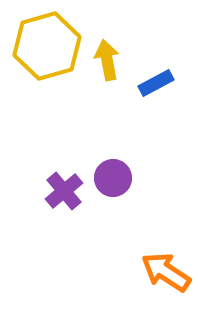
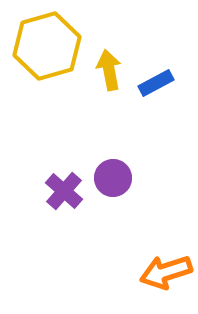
yellow arrow: moved 2 px right, 10 px down
purple cross: rotated 9 degrees counterclockwise
orange arrow: rotated 51 degrees counterclockwise
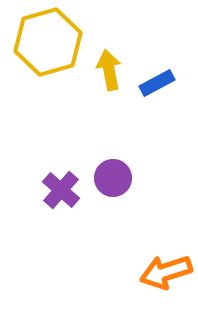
yellow hexagon: moved 1 px right, 4 px up
blue rectangle: moved 1 px right
purple cross: moved 3 px left, 1 px up
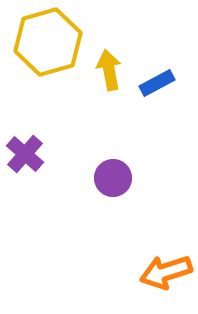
purple cross: moved 36 px left, 36 px up
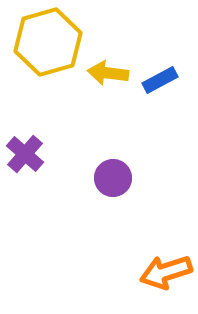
yellow arrow: moved 1 px left, 3 px down; rotated 72 degrees counterclockwise
blue rectangle: moved 3 px right, 3 px up
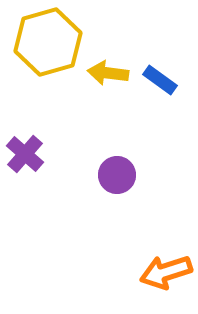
blue rectangle: rotated 64 degrees clockwise
purple circle: moved 4 px right, 3 px up
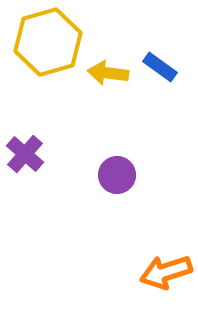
blue rectangle: moved 13 px up
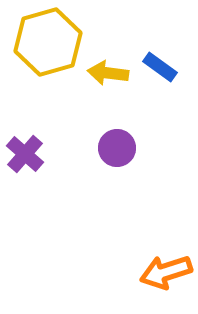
purple circle: moved 27 px up
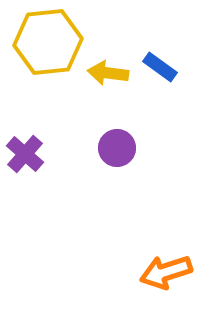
yellow hexagon: rotated 10 degrees clockwise
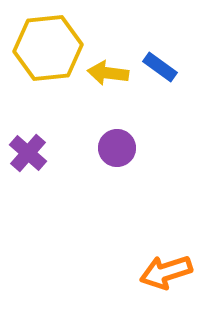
yellow hexagon: moved 6 px down
purple cross: moved 3 px right, 1 px up
